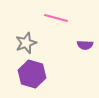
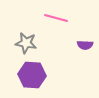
gray star: rotated 30 degrees clockwise
purple hexagon: moved 1 px down; rotated 12 degrees counterclockwise
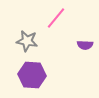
pink line: rotated 65 degrees counterclockwise
gray star: moved 1 px right, 2 px up
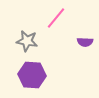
purple semicircle: moved 3 px up
